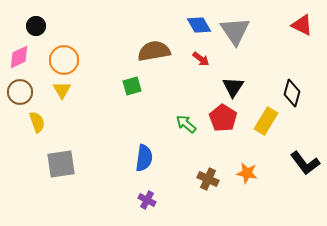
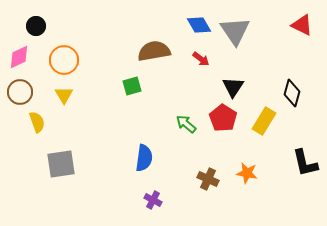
yellow triangle: moved 2 px right, 5 px down
yellow rectangle: moved 2 px left
black L-shape: rotated 24 degrees clockwise
purple cross: moved 6 px right
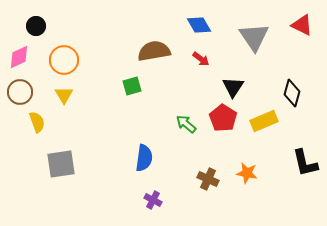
gray triangle: moved 19 px right, 6 px down
yellow rectangle: rotated 36 degrees clockwise
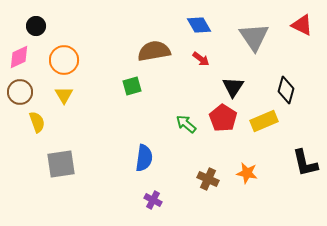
black diamond: moved 6 px left, 3 px up
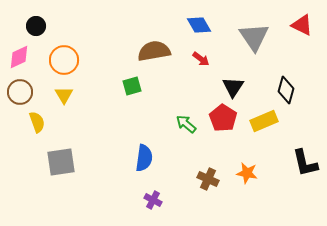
gray square: moved 2 px up
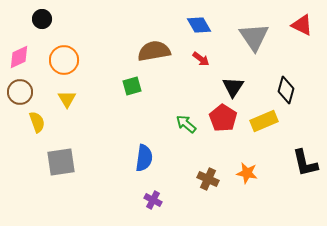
black circle: moved 6 px right, 7 px up
yellow triangle: moved 3 px right, 4 px down
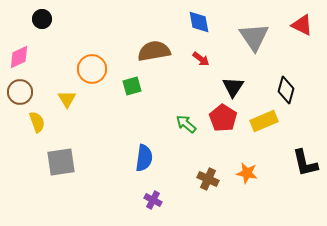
blue diamond: moved 3 px up; rotated 20 degrees clockwise
orange circle: moved 28 px right, 9 px down
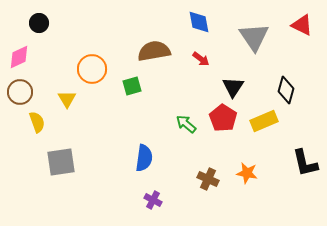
black circle: moved 3 px left, 4 px down
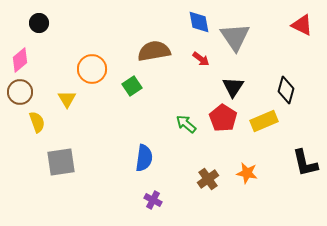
gray triangle: moved 19 px left
pink diamond: moved 1 px right, 3 px down; rotated 15 degrees counterclockwise
green square: rotated 18 degrees counterclockwise
brown cross: rotated 30 degrees clockwise
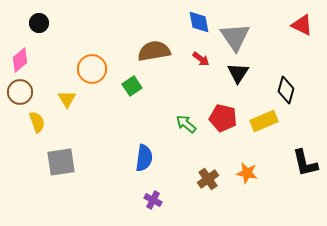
black triangle: moved 5 px right, 14 px up
red pentagon: rotated 20 degrees counterclockwise
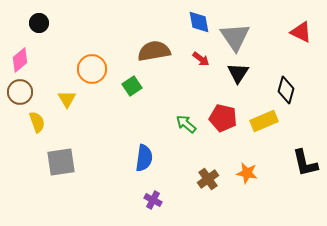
red triangle: moved 1 px left, 7 px down
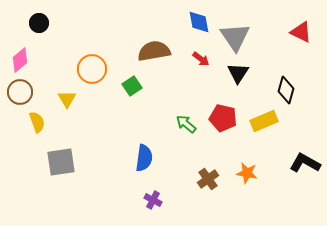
black L-shape: rotated 132 degrees clockwise
